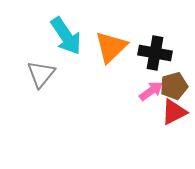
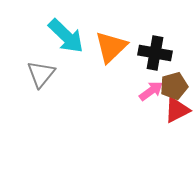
cyan arrow: rotated 12 degrees counterclockwise
red triangle: moved 3 px right, 2 px up
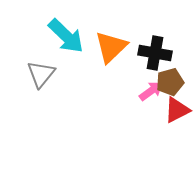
brown pentagon: moved 4 px left, 4 px up
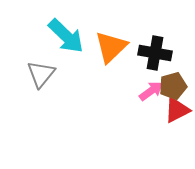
brown pentagon: moved 3 px right, 4 px down
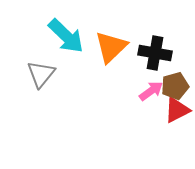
brown pentagon: moved 2 px right
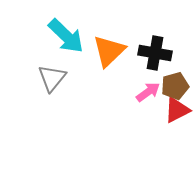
orange triangle: moved 2 px left, 4 px down
gray triangle: moved 11 px right, 4 px down
pink arrow: moved 3 px left, 1 px down
